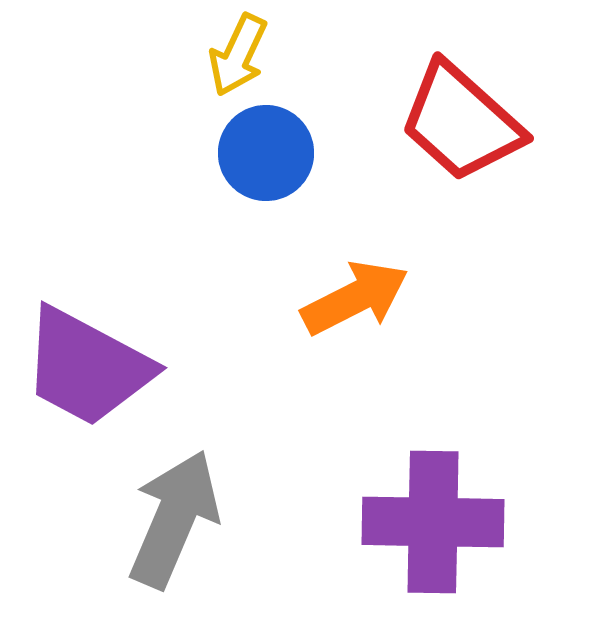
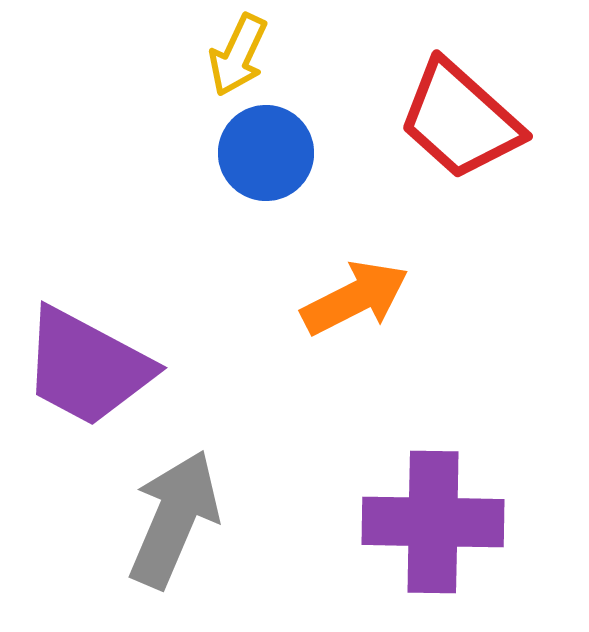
red trapezoid: moved 1 px left, 2 px up
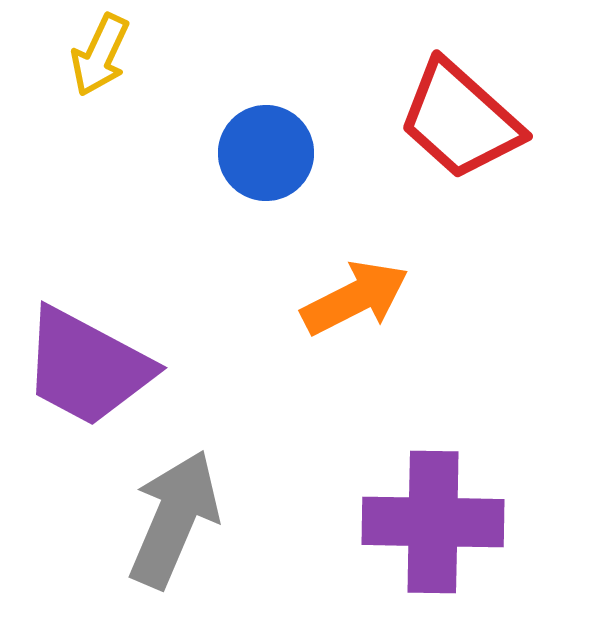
yellow arrow: moved 138 px left
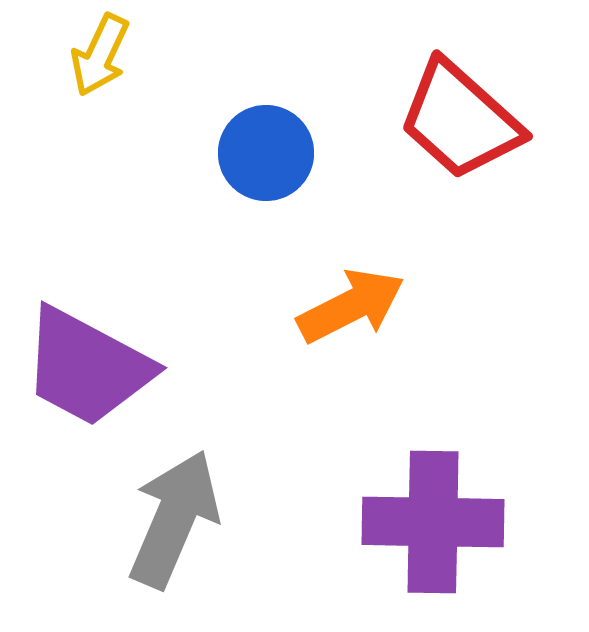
orange arrow: moved 4 px left, 8 px down
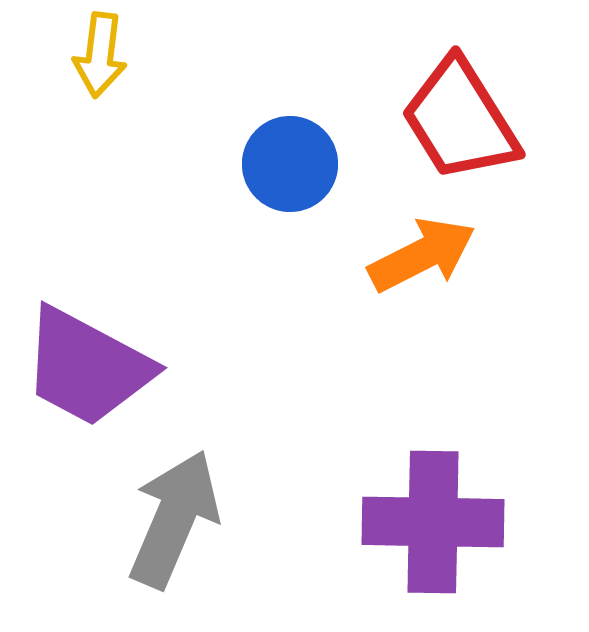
yellow arrow: rotated 18 degrees counterclockwise
red trapezoid: rotated 16 degrees clockwise
blue circle: moved 24 px right, 11 px down
orange arrow: moved 71 px right, 51 px up
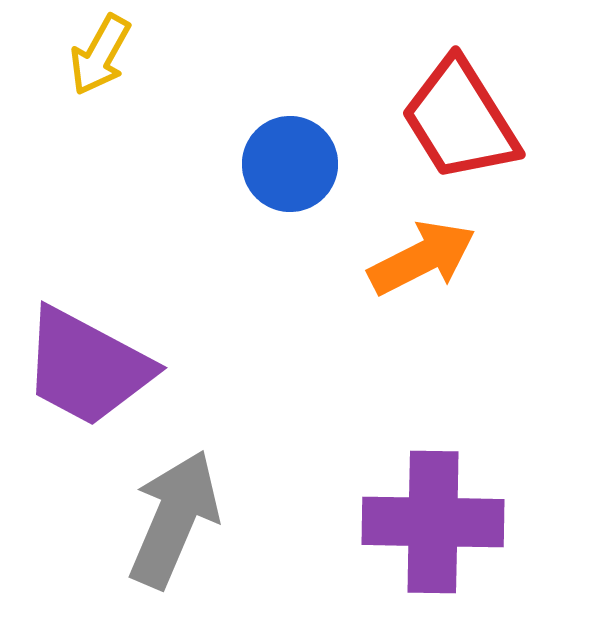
yellow arrow: rotated 22 degrees clockwise
orange arrow: moved 3 px down
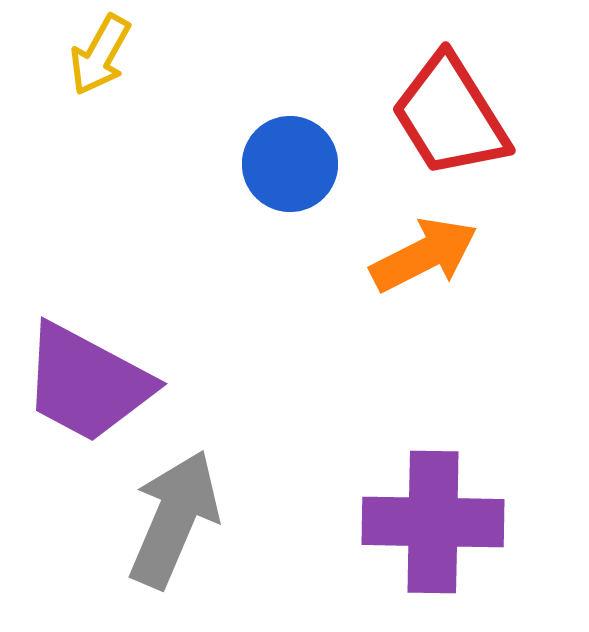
red trapezoid: moved 10 px left, 4 px up
orange arrow: moved 2 px right, 3 px up
purple trapezoid: moved 16 px down
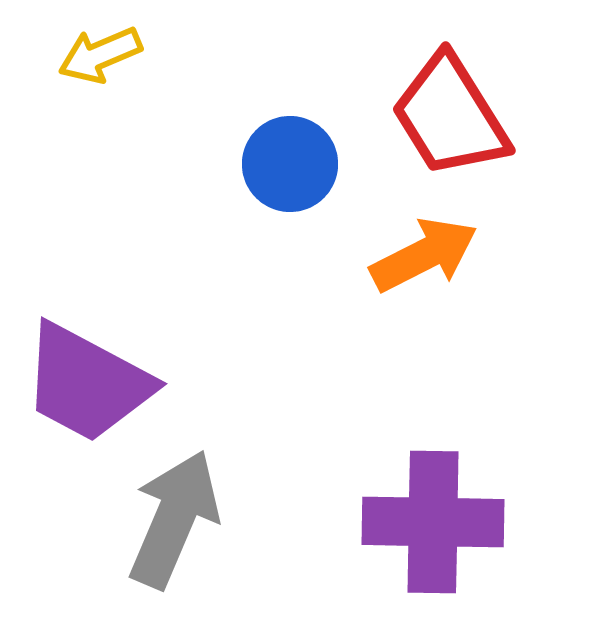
yellow arrow: rotated 38 degrees clockwise
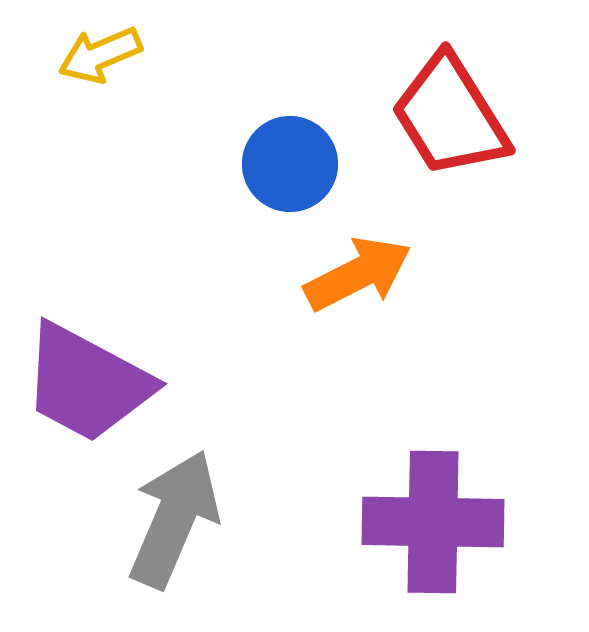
orange arrow: moved 66 px left, 19 px down
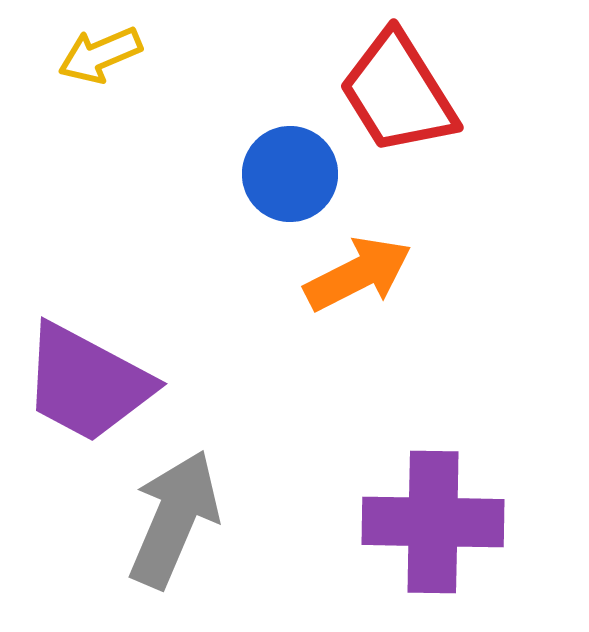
red trapezoid: moved 52 px left, 23 px up
blue circle: moved 10 px down
